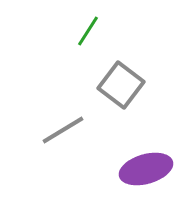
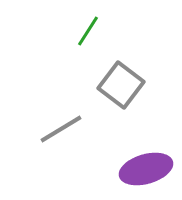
gray line: moved 2 px left, 1 px up
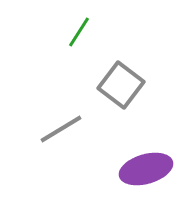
green line: moved 9 px left, 1 px down
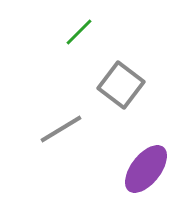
green line: rotated 12 degrees clockwise
purple ellipse: rotated 36 degrees counterclockwise
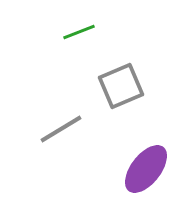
green line: rotated 24 degrees clockwise
gray square: moved 1 px down; rotated 30 degrees clockwise
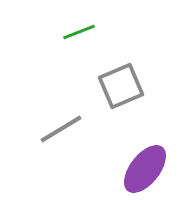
purple ellipse: moved 1 px left
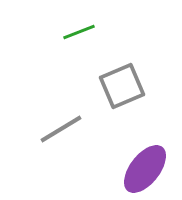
gray square: moved 1 px right
